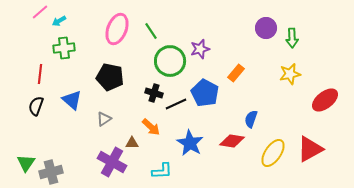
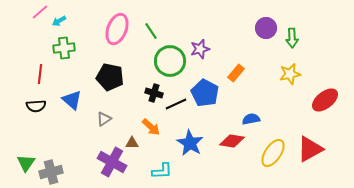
black semicircle: rotated 114 degrees counterclockwise
blue semicircle: rotated 60 degrees clockwise
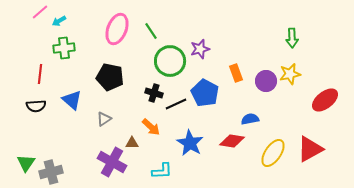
purple circle: moved 53 px down
orange rectangle: rotated 60 degrees counterclockwise
blue semicircle: moved 1 px left
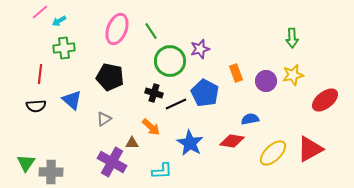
yellow star: moved 3 px right, 1 px down
yellow ellipse: rotated 12 degrees clockwise
gray cross: rotated 15 degrees clockwise
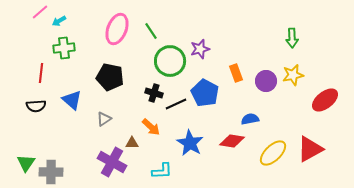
red line: moved 1 px right, 1 px up
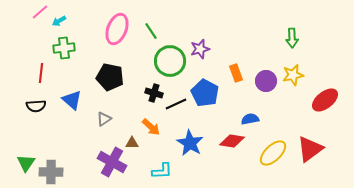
red triangle: rotated 8 degrees counterclockwise
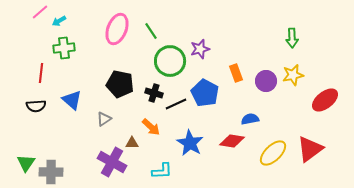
black pentagon: moved 10 px right, 7 px down
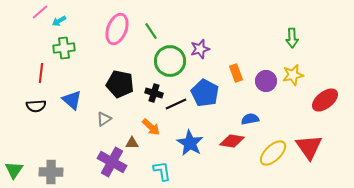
red triangle: moved 1 px left, 2 px up; rotated 28 degrees counterclockwise
green triangle: moved 12 px left, 7 px down
cyan L-shape: rotated 95 degrees counterclockwise
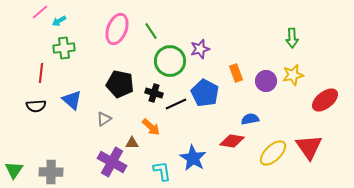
blue star: moved 3 px right, 15 px down
